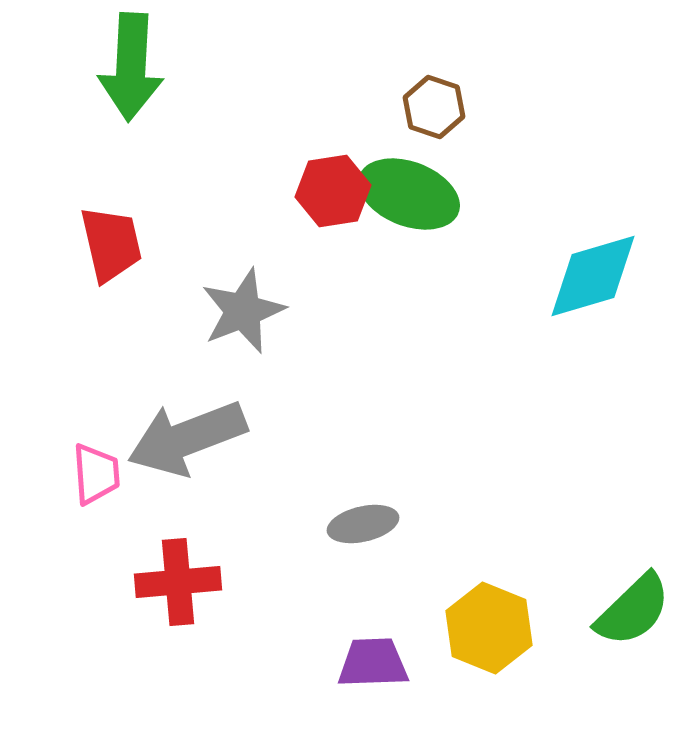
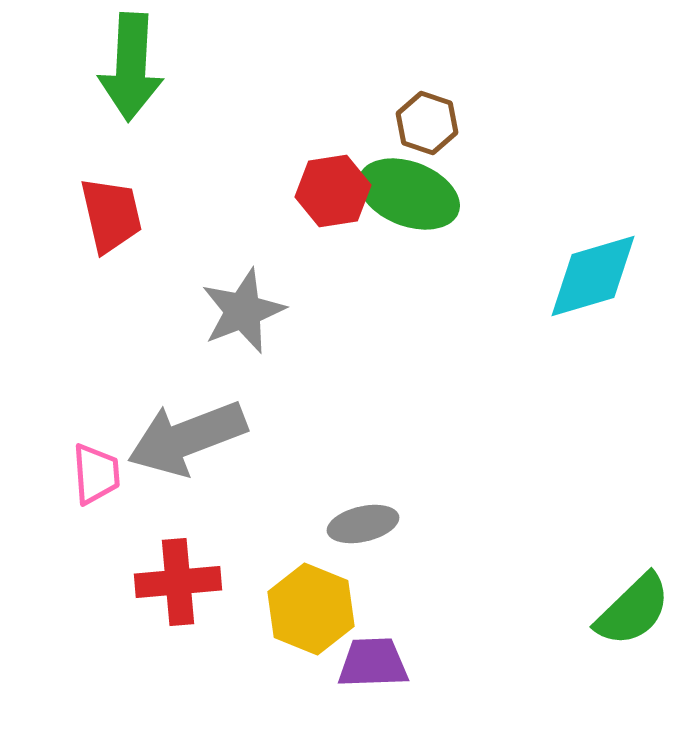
brown hexagon: moved 7 px left, 16 px down
red trapezoid: moved 29 px up
yellow hexagon: moved 178 px left, 19 px up
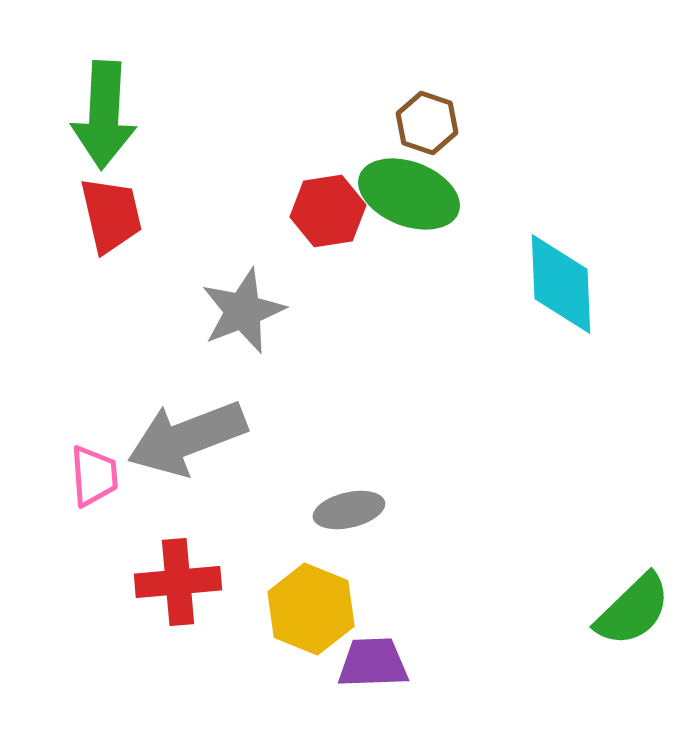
green arrow: moved 27 px left, 48 px down
red hexagon: moved 5 px left, 20 px down
cyan diamond: moved 32 px left, 8 px down; rotated 76 degrees counterclockwise
pink trapezoid: moved 2 px left, 2 px down
gray ellipse: moved 14 px left, 14 px up
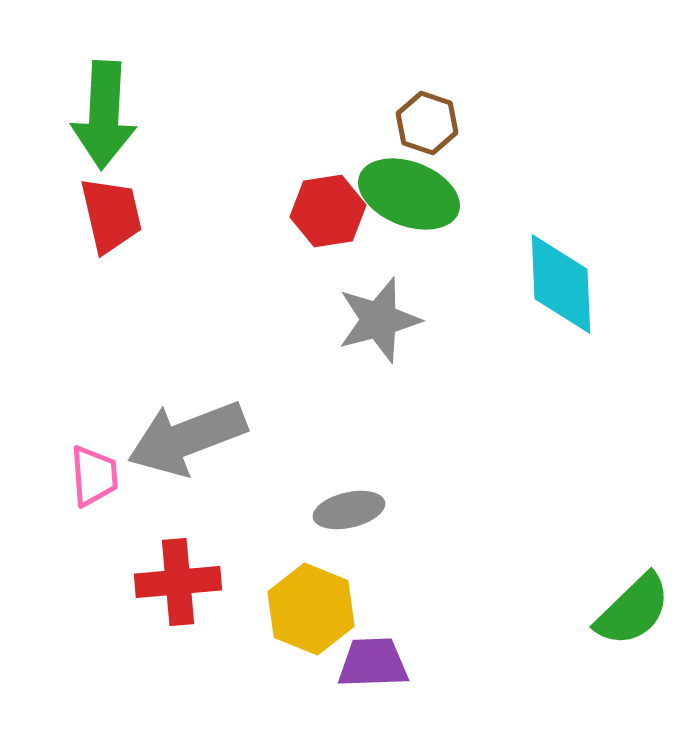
gray star: moved 136 px right, 9 px down; rotated 6 degrees clockwise
